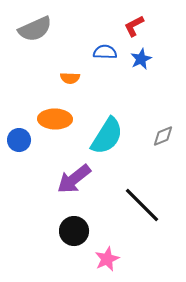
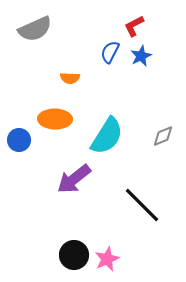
blue semicircle: moved 5 px right; rotated 65 degrees counterclockwise
blue star: moved 3 px up
black circle: moved 24 px down
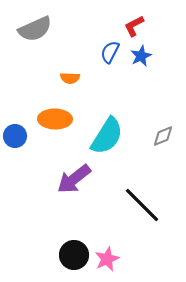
blue circle: moved 4 px left, 4 px up
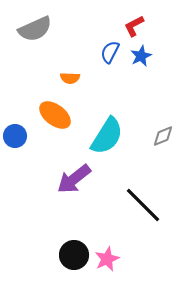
orange ellipse: moved 4 px up; rotated 36 degrees clockwise
black line: moved 1 px right
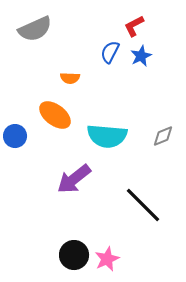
cyan semicircle: rotated 63 degrees clockwise
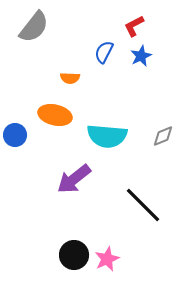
gray semicircle: moved 1 px left, 2 px up; rotated 28 degrees counterclockwise
blue semicircle: moved 6 px left
orange ellipse: rotated 24 degrees counterclockwise
blue circle: moved 1 px up
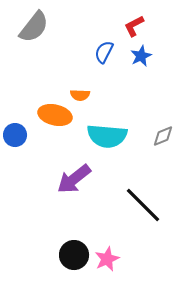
orange semicircle: moved 10 px right, 17 px down
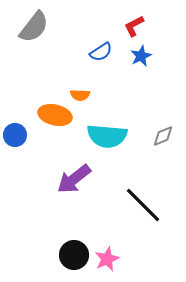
blue semicircle: moved 3 px left; rotated 150 degrees counterclockwise
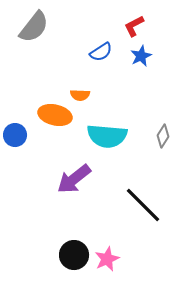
gray diamond: rotated 35 degrees counterclockwise
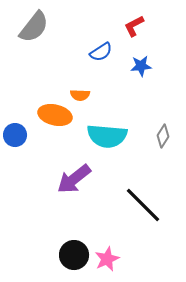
blue star: moved 10 px down; rotated 20 degrees clockwise
